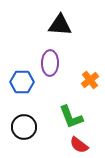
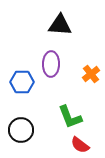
purple ellipse: moved 1 px right, 1 px down
orange cross: moved 1 px right, 6 px up
green L-shape: moved 1 px left
black circle: moved 3 px left, 3 px down
red semicircle: moved 1 px right
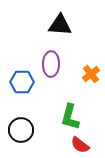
green L-shape: rotated 36 degrees clockwise
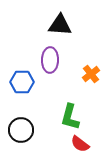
purple ellipse: moved 1 px left, 4 px up
red semicircle: moved 1 px up
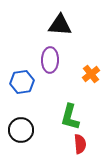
blue hexagon: rotated 10 degrees counterclockwise
red semicircle: rotated 132 degrees counterclockwise
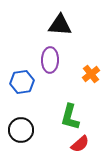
red semicircle: rotated 54 degrees clockwise
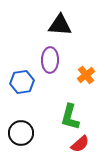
orange cross: moved 5 px left, 1 px down
black circle: moved 3 px down
